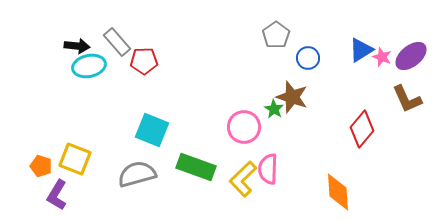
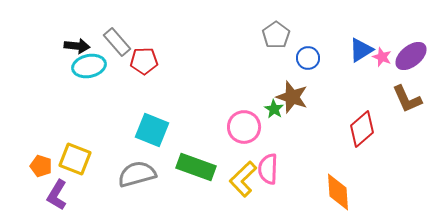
red diamond: rotated 9 degrees clockwise
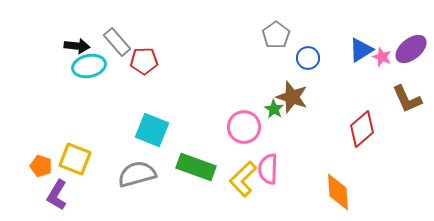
purple ellipse: moved 7 px up
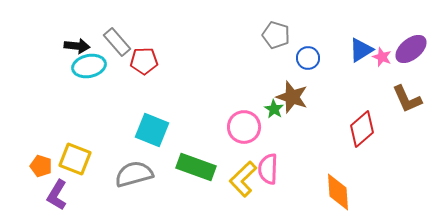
gray pentagon: rotated 20 degrees counterclockwise
gray semicircle: moved 3 px left
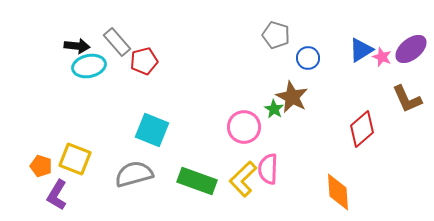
red pentagon: rotated 12 degrees counterclockwise
brown star: rotated 8 degrees clockwise
green rectangle: moved 1 px right, 14 px down
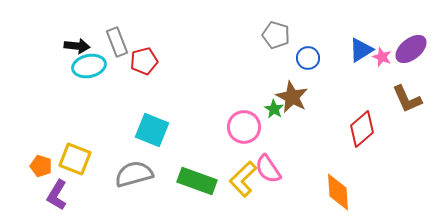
gray rectangle: rotated 20 degrees clockwise
pink semicircle: rotated 36 degrees counterclockwise
